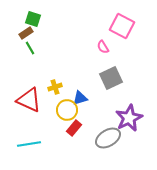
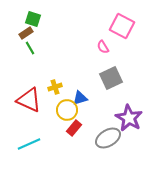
purple star: rotated 16 degrees counterclockwise
cyan line: rotated 15 degrees counterclockwise
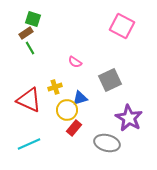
pink semicircle: moved 28 px left, 15 px down; rotated 24 degrees counterclockwise
gray square: moved 1 px left, 2 px down
gray ellipse: moved 1 px left, 5 px down; rotated 45 degrees clockwise
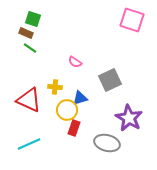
pink square: moved 10 px right, 6 px up; rotated 10 degrees counterclockwise
brown rectangle: rotated 56 degrees clockwise
green line: rotated 24 degrees counterclockwise
yellow cross: rotated 24 degrees clockwise
red rectangle: rotated 21 degrees counterclockwise
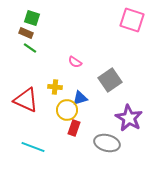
green square: moved 1 px left, 1 px up
gray square: rotated 10 degrees counterclockwise
red triangle: moved 3 px left
cyan line: moved 4 px right, 3 px down; rotated 45 degrees clockwise
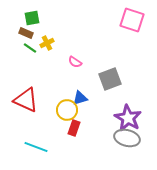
green square: rotated 28 degrees counterclockwise
gray square: moved 1 px up; rotated 15 degrees clockwise
yellow cross: moved 8 px left, 44 px up; rotated 32 degrees counterclockwise
purple star: moved 1 px left
gray ellipse: moved 20 px right, 5 px up
cyan line: moved 3 px right
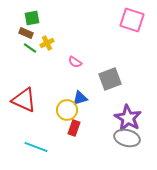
red triangle: moved 2 px left
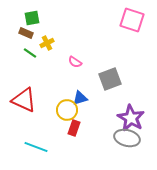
green line: moved 5 px down
purple star: moved 3 px right
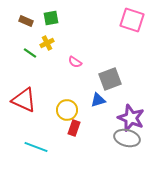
green square: moved 19 px right
brown rectangle: moved 12 px up
blue triangle: moved 18 px right, 2 px down
purple star: rotated 8 degrees counterclockwise
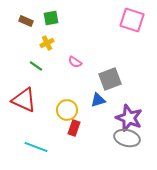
green line: moved 6 px right, 13 px down
purple star: moved 2 px left
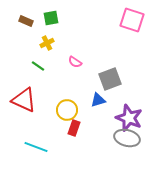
green line: moved 2 px right
